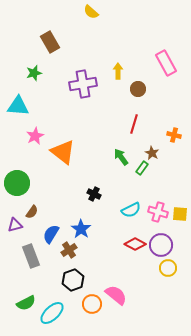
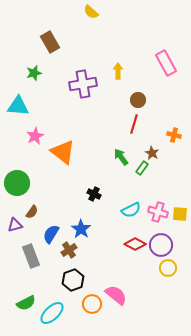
brown circle: moved 11 px down
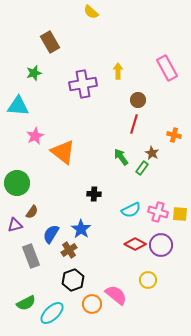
pink rectangle: moved 1 px right, 5 px down
black cross: rotated 24 degrees counterclockwise
yellow circle: moved 20 px left, 12 px down
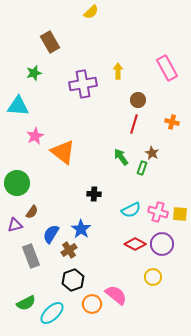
yellow semicircle: rotated 84 degrees counterclockwise
orange cross: moved 2 px left, 13 px up
green rectangle: rotated 16 degrees counterclockwise
purple circle: moved 1 px right, 1 px up
yellow circle: moved 5 px right, 3 px up
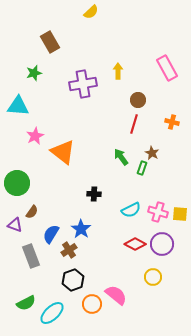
purple triangle: rotated 35 degrees clockwise
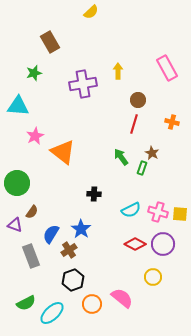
purple circle: moved 1 px right
pink semicircle: moved 6 px right, 3 px down
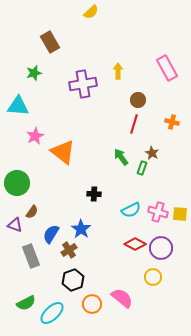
purple circle: moved 2 px left, 4 px down
